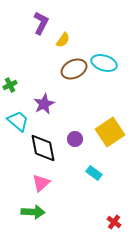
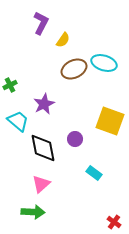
yellow square: moved 11 px up; rotated 36 degrees counterclockwise
pink triangle: moved 1 px down
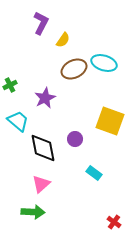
purple star: moved 1 px right, 6 px up
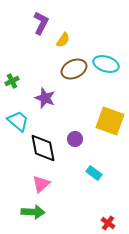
cyan ellipse: moved 2 px right, 1 px down
green cross: moved 2 px right, 4 px up
purple star: rotated 25 degrees counterclockwise
red cross: moved 6 px left, 1 px down
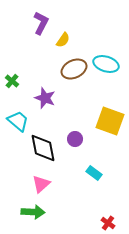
green cross: rotated 24 degrees counterclockwise
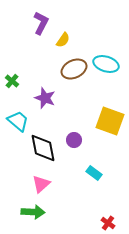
purple circle: moved 1 px left, 1 px down
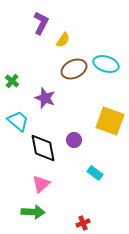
cyan rectangle: moved 1 px right
red cross: moved 25 px left; rotated 32 degrees clockwise
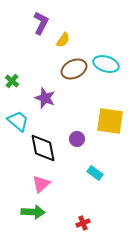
yellow square: rotated 12 degrees counterclockwise
purple circle: moved 3 px right, 1 px up
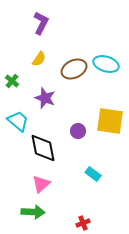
yellow semicircle: moved 24 px left, 19 px down
purple circle: moved 1 px right, 8 px up
cyan rectangle: moved 2 px left, 1 px down
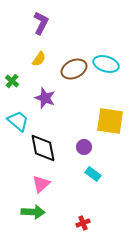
purple circle: moved 6 px right, 16 px down
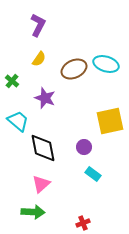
purple L-shape: moved 3 px left, 2 px down
yellow square: rotated 20 degrees counterclockwise
